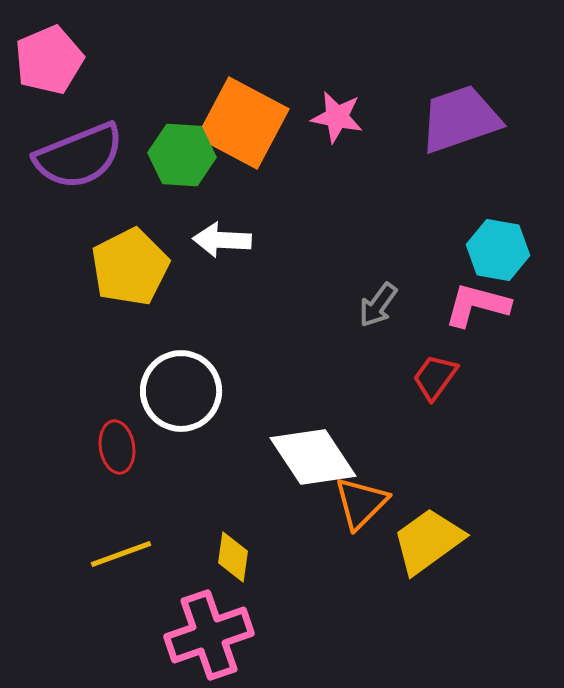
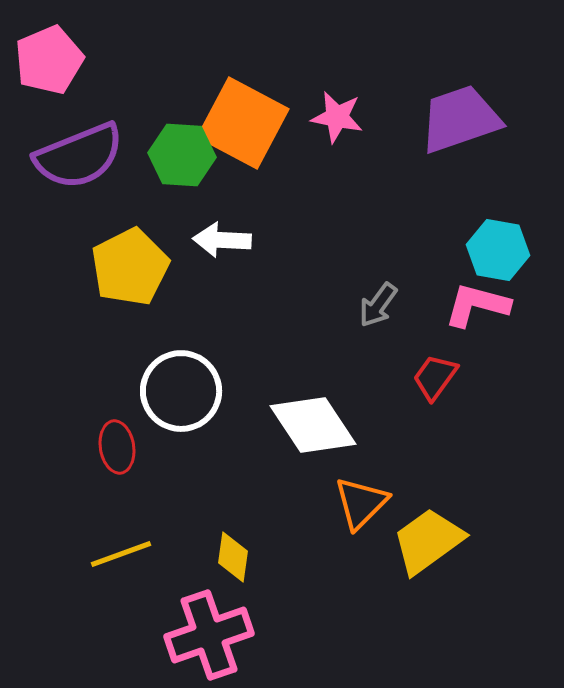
white diamond: moved 32 px up
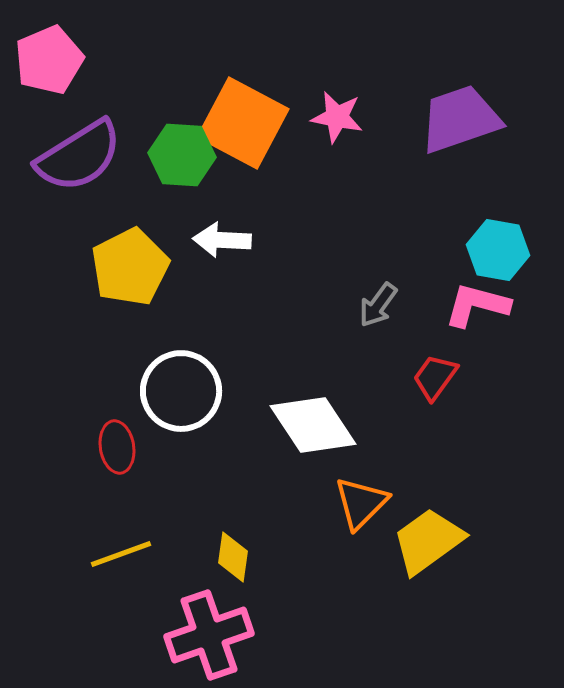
purple semicircle: rotated 10 degrees counterclockwise
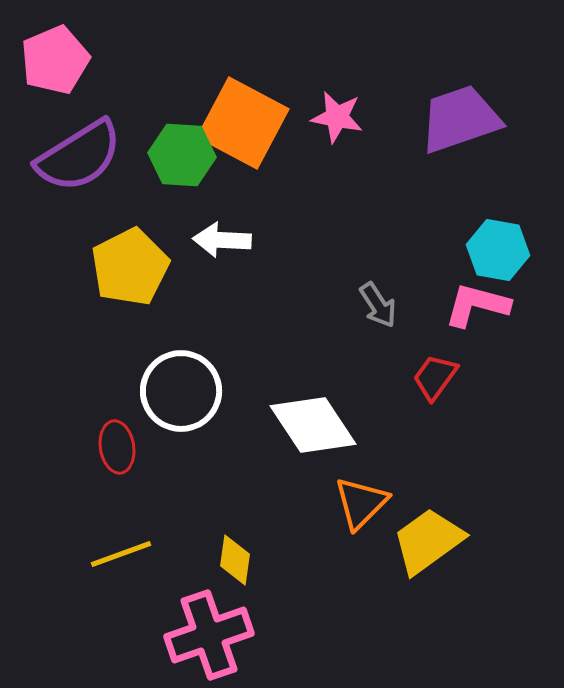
pink pentagon: moved 6 px right
gray arrow: rotated 69 degrees counterclockwise
yellow diamond: moved 2 px right, 3 px down
